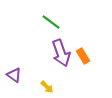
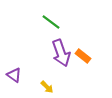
orange rectangle: rotated 21 degrees counterclockwise
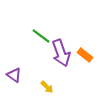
green line: moved 10 px left, 14 px down
orange rectangle: moved 2 px right, 1 px up
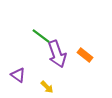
purple arrow: moved 4 px left, 1 px down
purple triangle: moved 4 px right
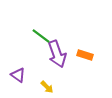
orange rectangle: rotated 21 degrees counterclockwise
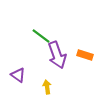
purple arrow: moved 1 px down
yellow arrow: rotated 144 degrees counterclockwise
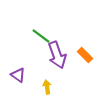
orange rectangle: rotated 28 degrees clockwise
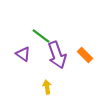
purple triangle: moved 5 px right, 21 px up
